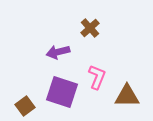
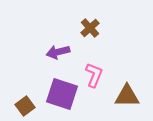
pink L-shape: moved 3 px left, 2 px up
purple square: moved 2 px down
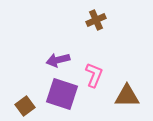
brown cross: moved 6 px right, 8 px up; rotated 18 degrees clockwise
purple arrow: moved 8 px down
